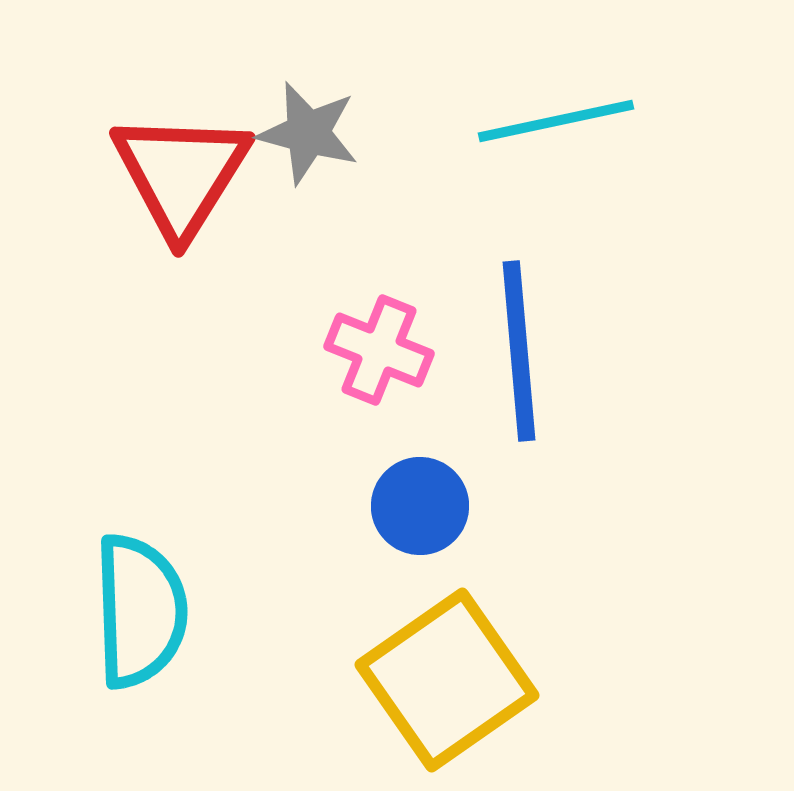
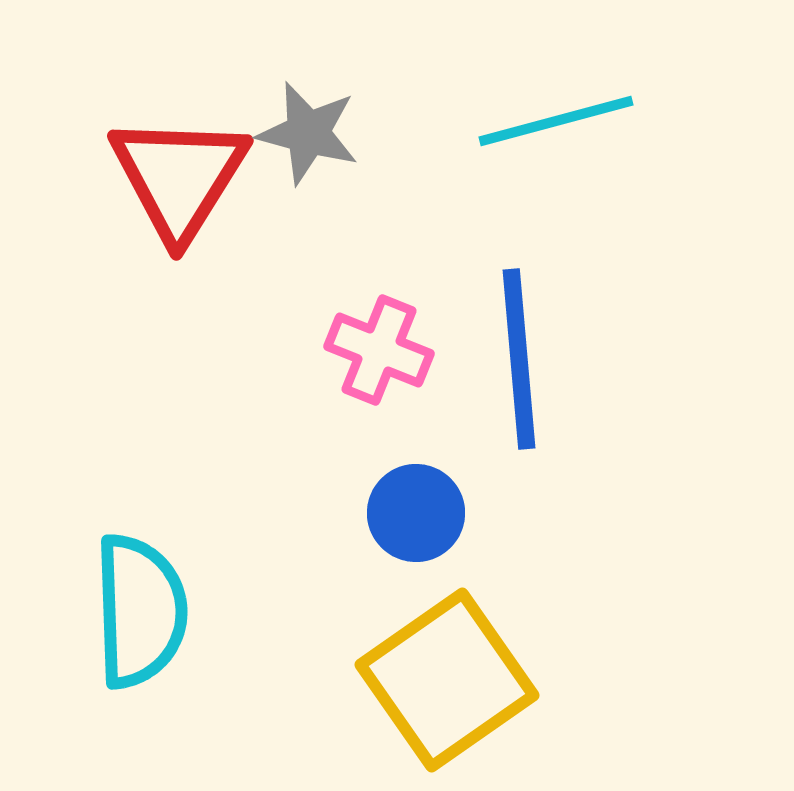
cyan line: rotated 3 degrees counterclockwise
red triangle: moved 2 px left, 3 px down
blue line: moved 8 px down
blue circle: moved 4 px left, 7 px down
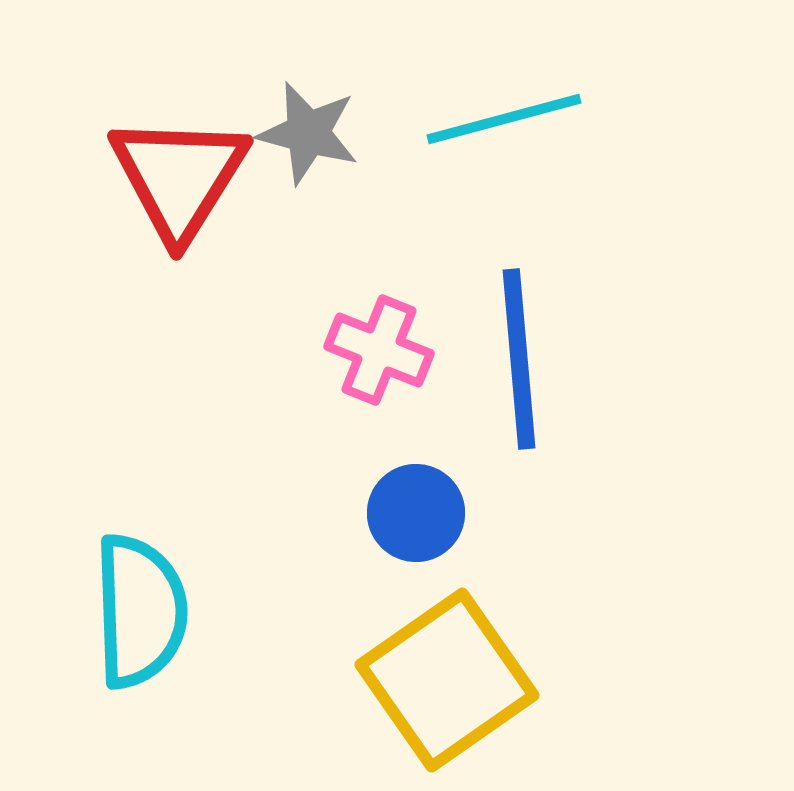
cyan line: moved 52 px left, 2 px up
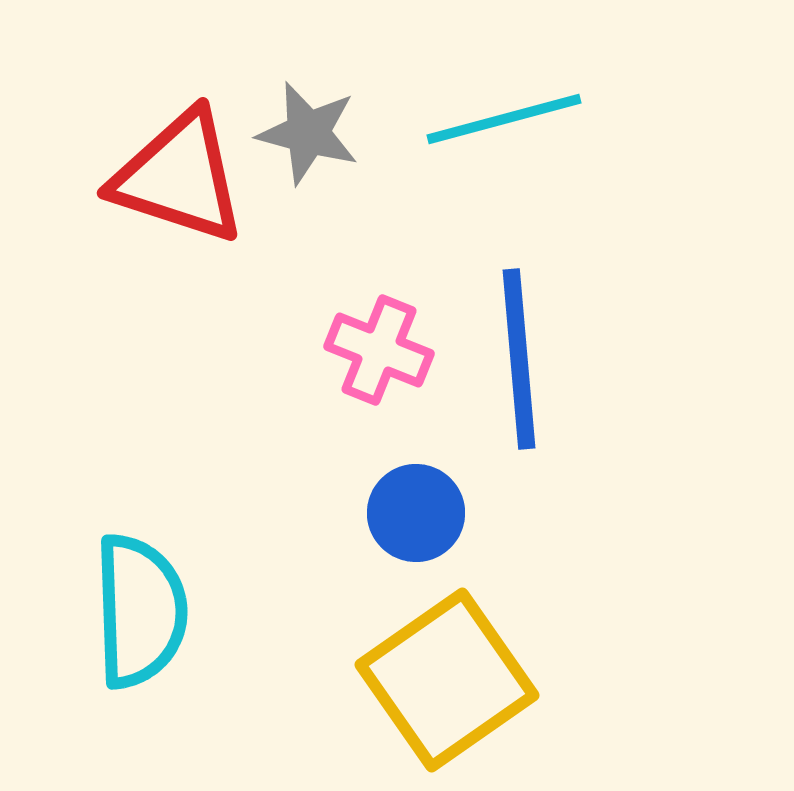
red triangle: rotated 44 degrees counterclockwise
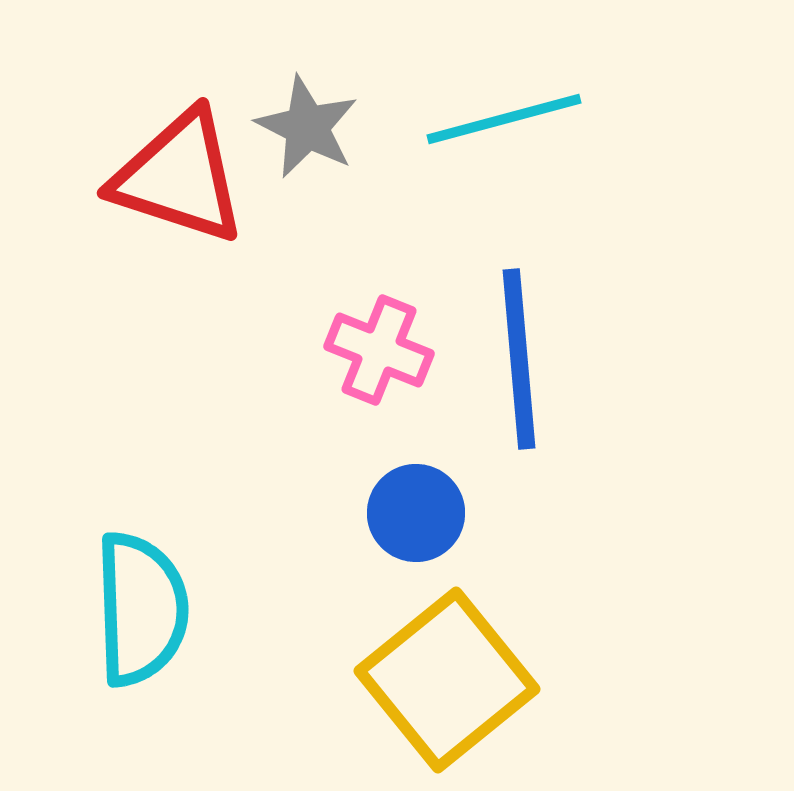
gray star: moved 1 px left, 6 px up; rotated 12 degrees clockwise
cyan semicircle: moved 1 px right, 2 px up
yellow square: rotated 4 degrees counterclockwise
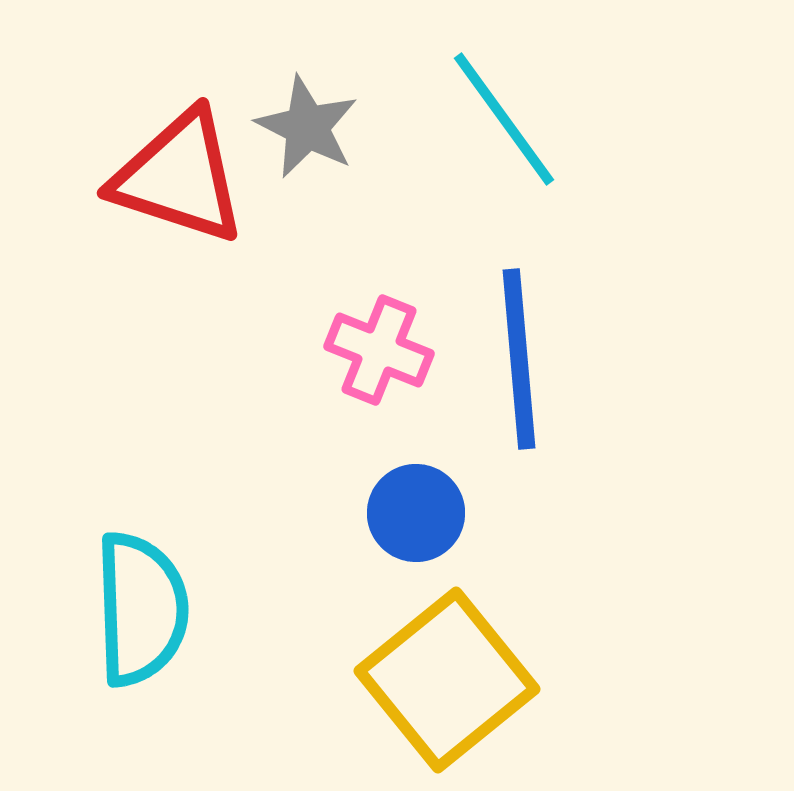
cyan line: rotated 69 degrees clockwise
